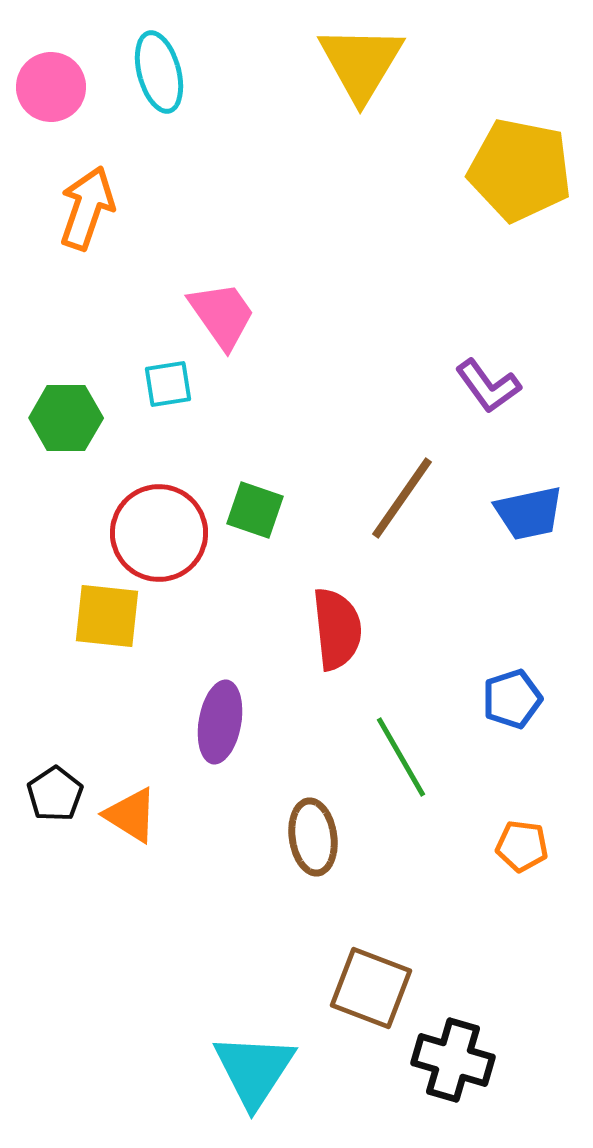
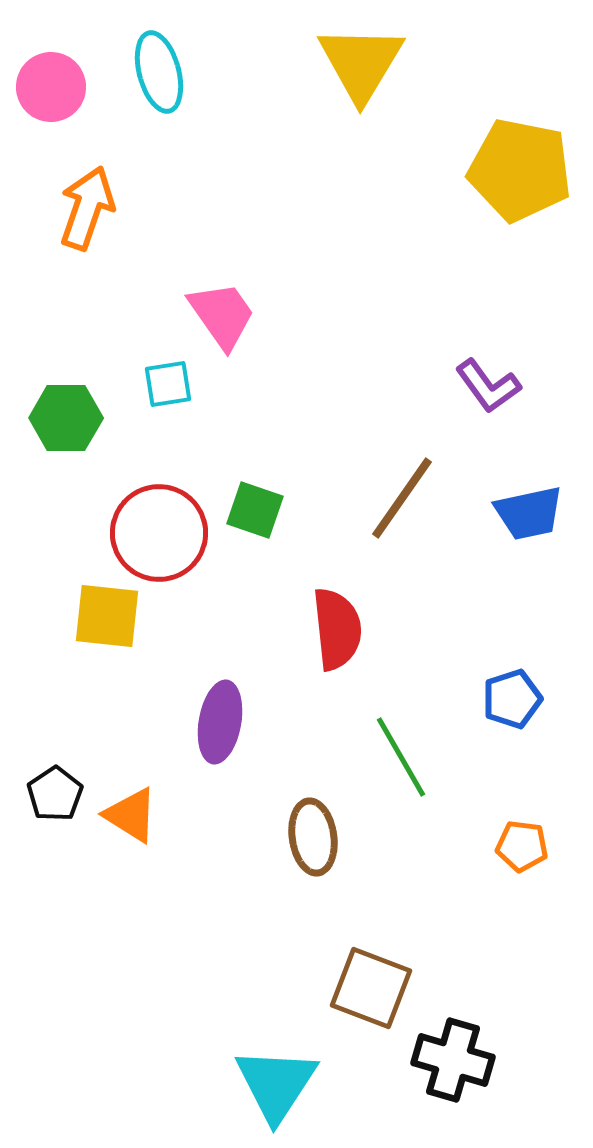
cyan triangle: moved 22 px right, 14 px down
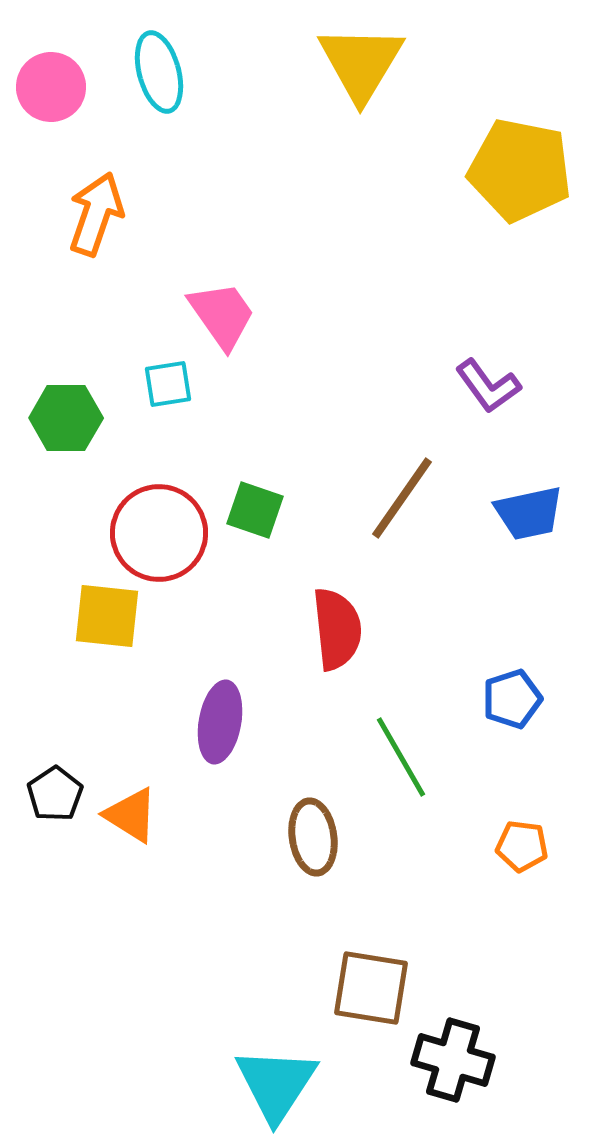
orange arrow: moved 9 px right, 6 px down
brown square: rotated 12 degrees counterclockwise
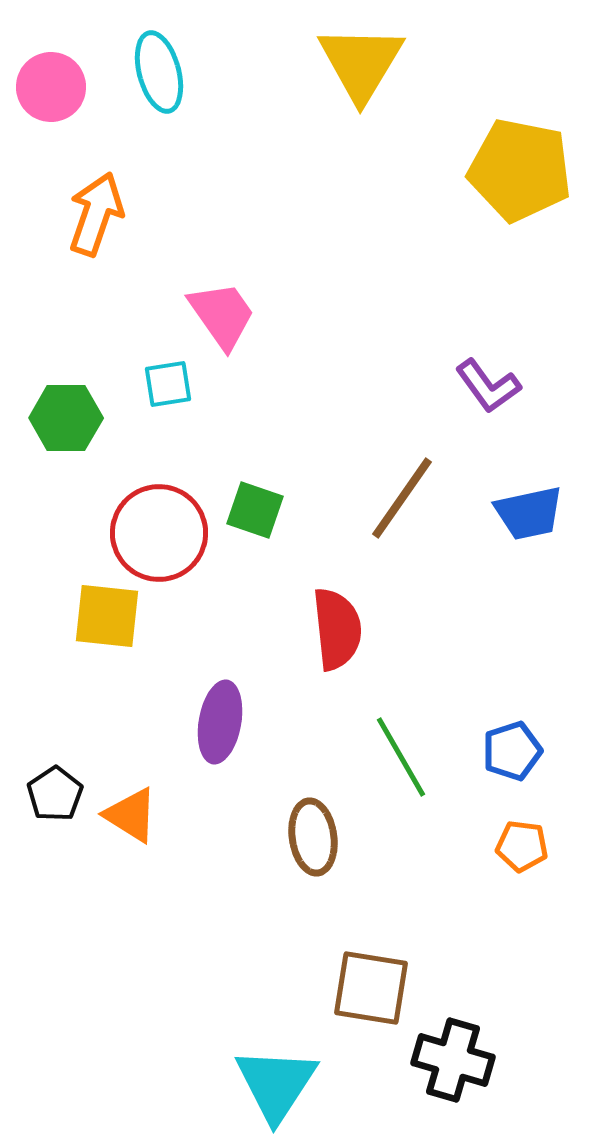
blue pentagon: moved 52 px down
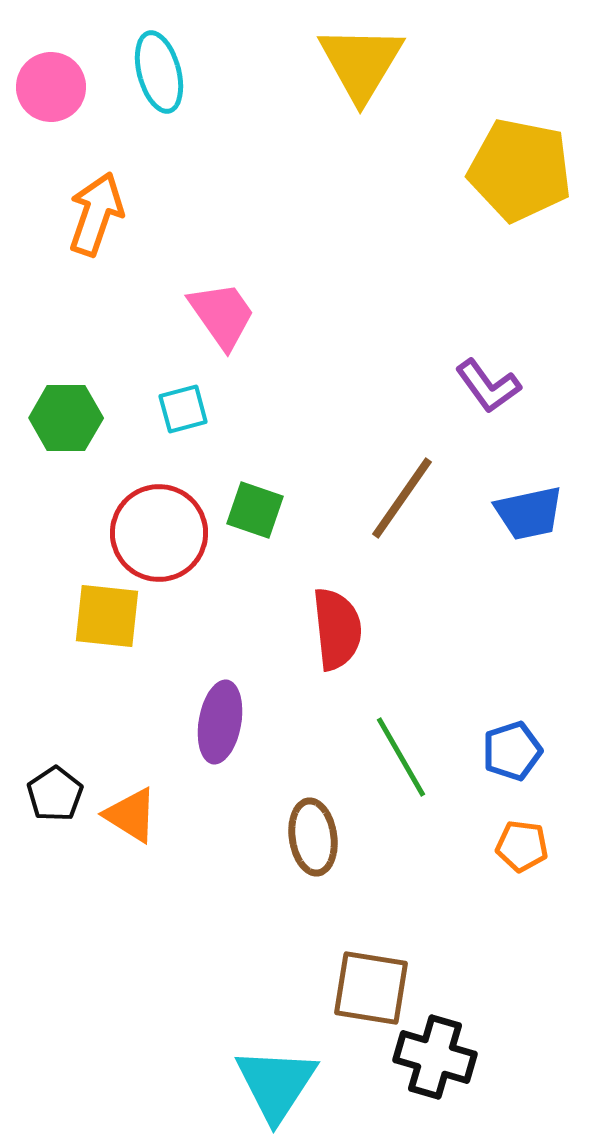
cyan square: moved 15 px right, 25 px down; rotated 6 degrees counterclockwise
black cross: moved 18 px left, 3 px up
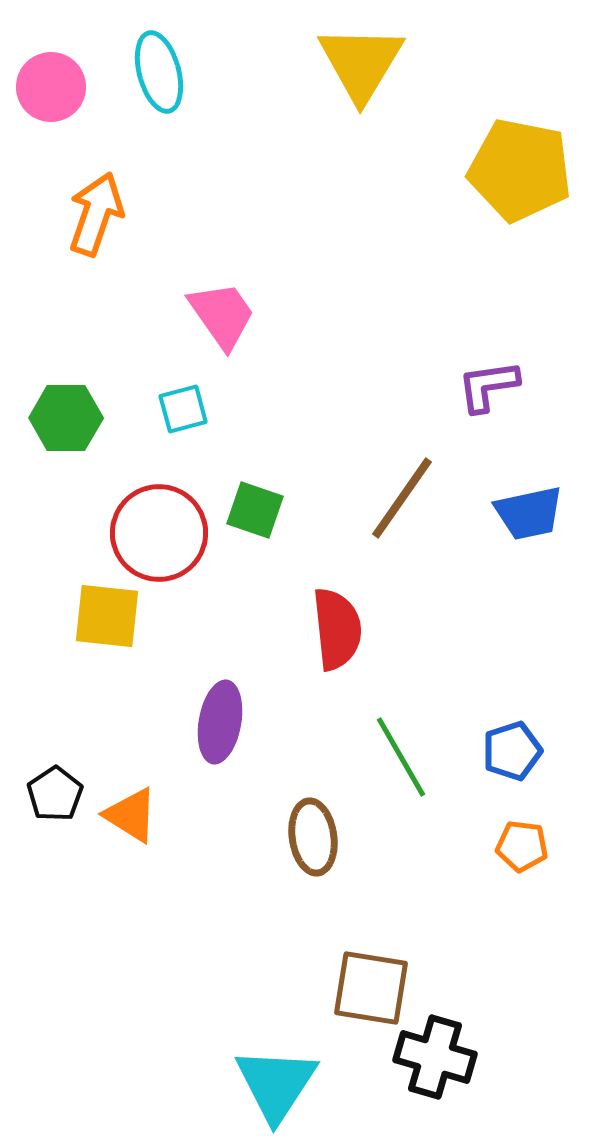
purple L-shape: rotated 118 degrees clockwise
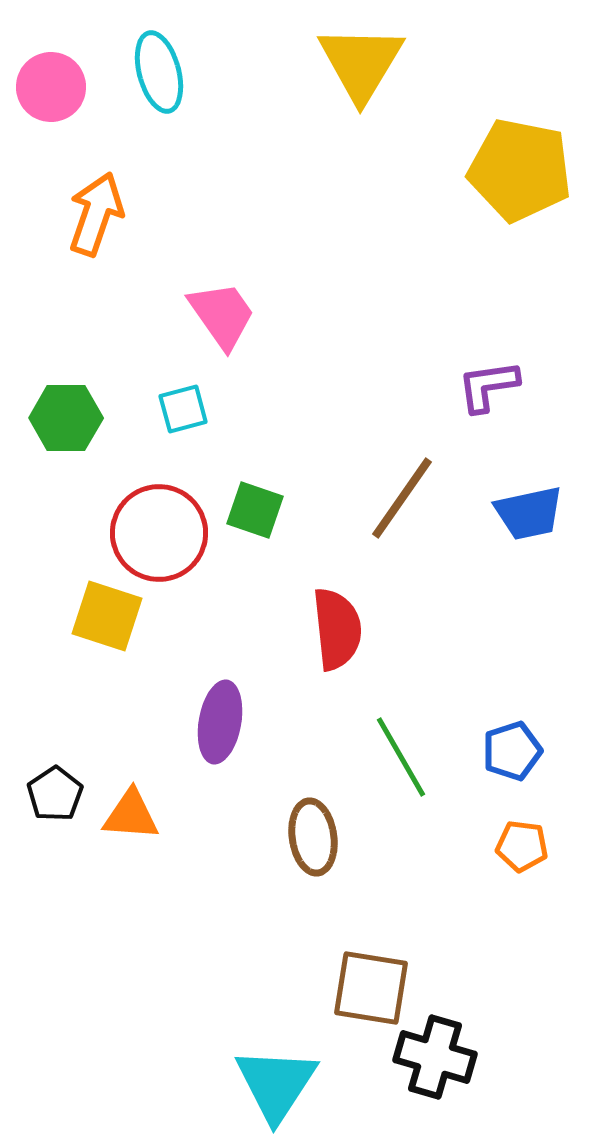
yellow square: rotated 12 degrees clockwise
orange triangle: rotated 28 degrees counterclockwise
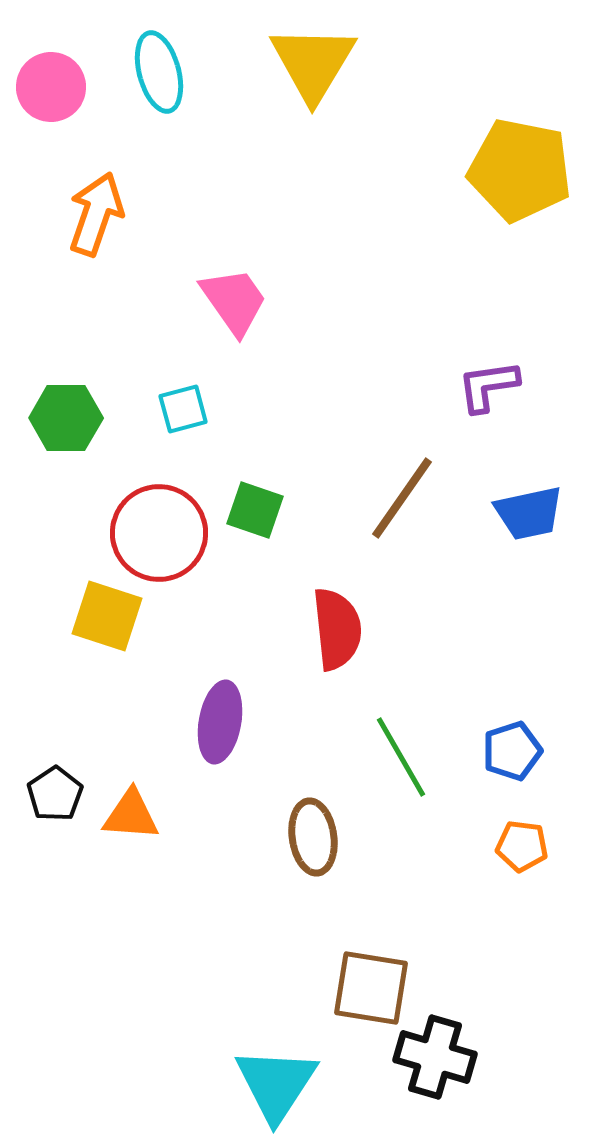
yellow triangle: moved 48 px left
pink trapezoid: moved 12 px right, 14 px up
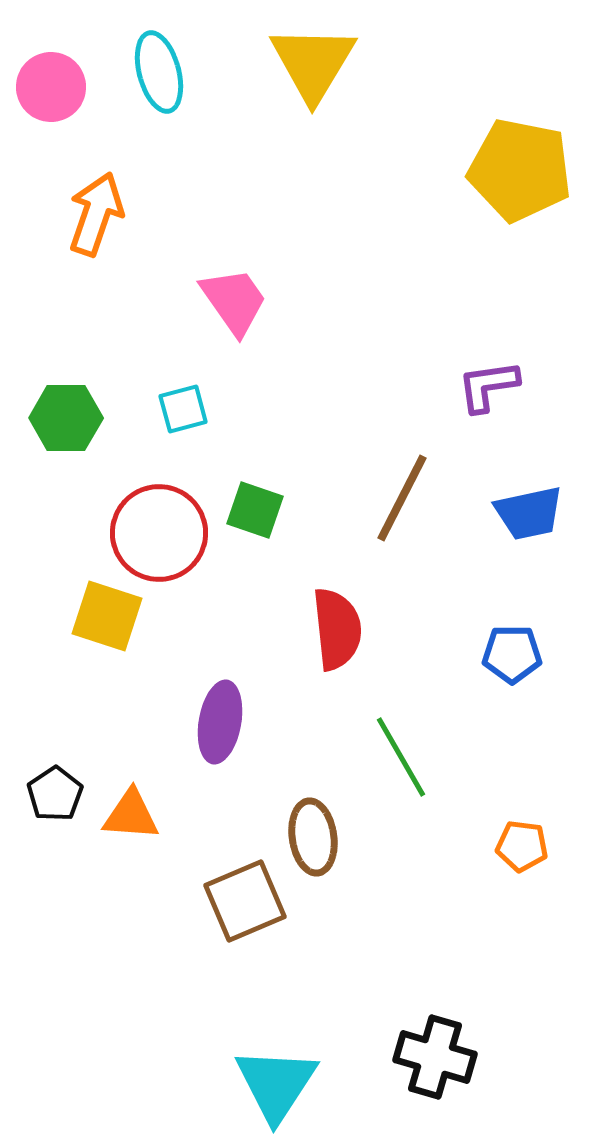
brown line: rotated 8 degrees counterclockwise
blue pentagon: moved 97 px up; rotated 18 degrees clockwise
brown square: moved 126 px left, 87 px up; rotated 32 degrees counterclockwise
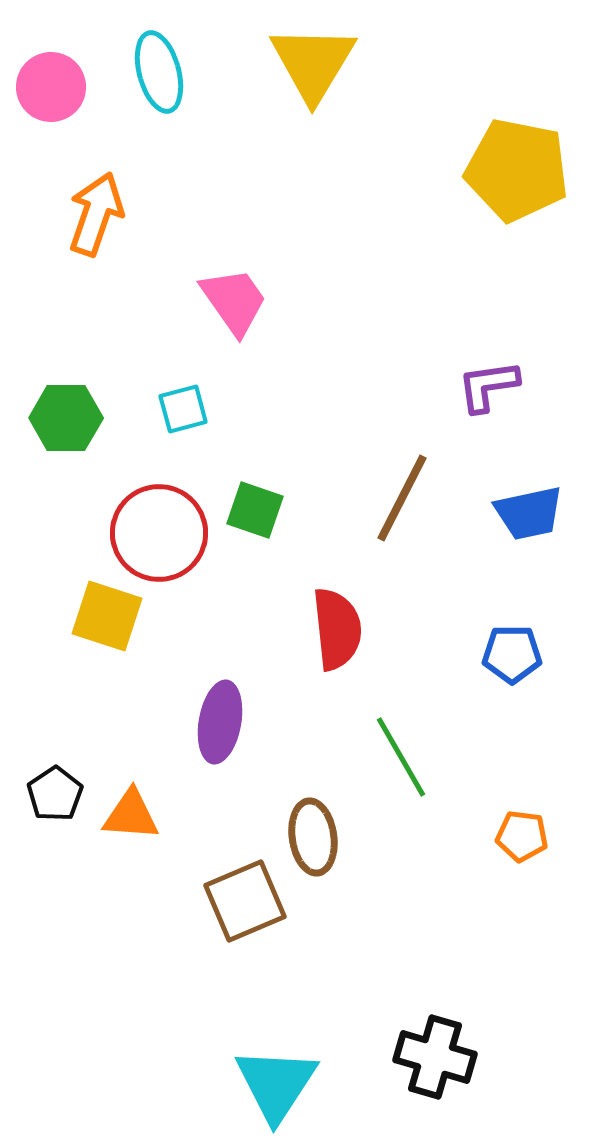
yellow pentagon: moved 3 px left
orange pentagon: moved 10 px up
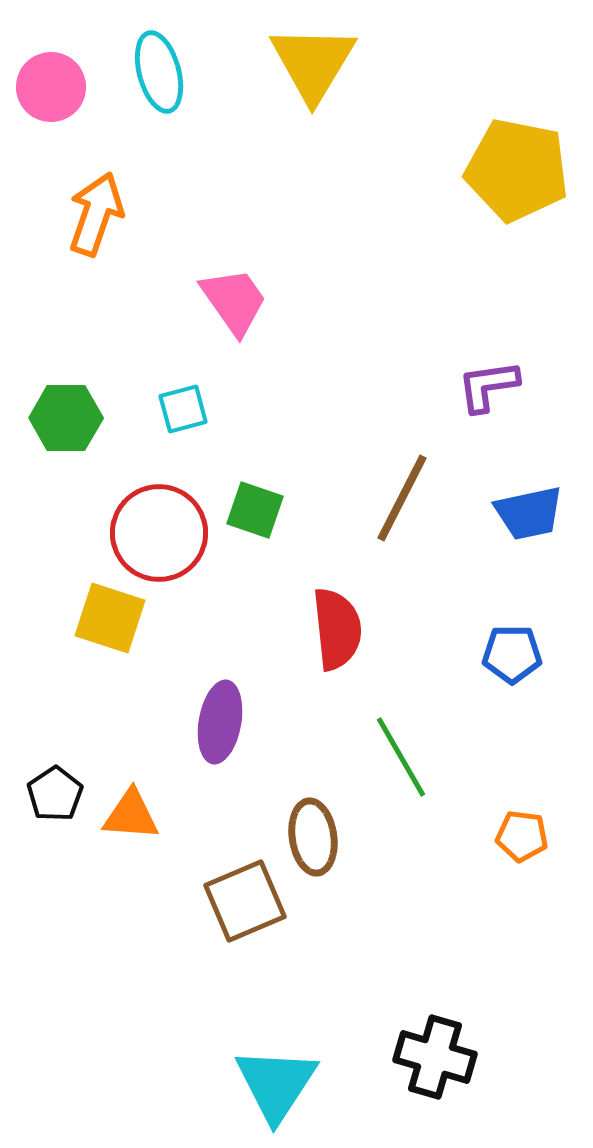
yellow square: moved 3 px right, 2 px down
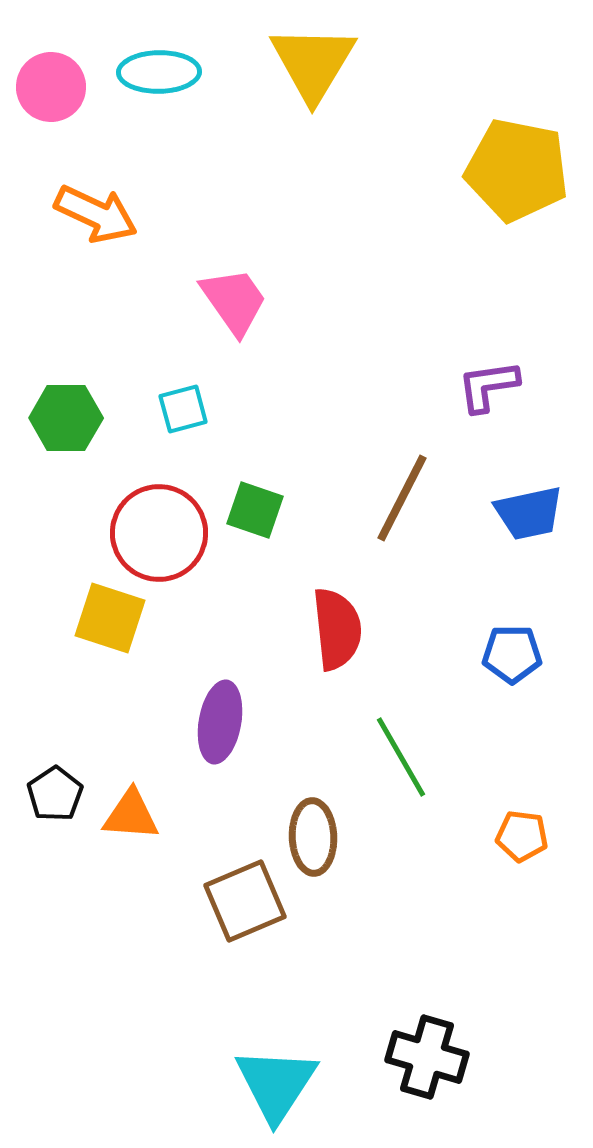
cyan ellipse: rotated 76 degrees counterclockwise
orange arrow: rotated 96 degrees clockwise
brown ellipse: rotated 6 degrees clockwise
black cross: moved 8 px left
